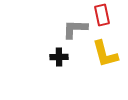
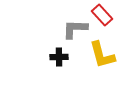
red rectangle: rotated 30 degrees counterclockwise
yellow L-shape: moved 3 px left, 1 px down
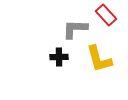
red rectangle: moved 4 px right
yellow L-shape: moved 3 px left, 4 px down
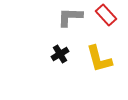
gray L-shape: moved 5 px left, 12 px up
black cross: moved 1 px right, 3 px up; rotated 30 degrees counterclockwise
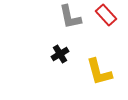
gray L-shape: rotated 104 degrees counterclockwise
yellow L-shape: moved 13 px down
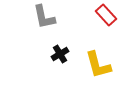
gray L-shape: moved 26 px left
yellow L-shape: moved 1 px left, 7 px up
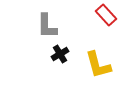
gray L-shape: moved 3 px right, 9 px down; rotated 12 degrees clockwise
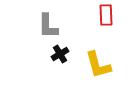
red rectangle: rotated 40 degrees clockwise
gray L-shape: moved 1 px right
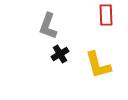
gray L-shape: rotated 20 degrees clockwise
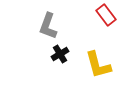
red rectangle: rotated 35 degrees counterclockwise
